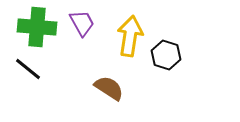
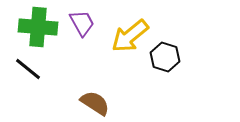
green cross: moved 1 px right
yellow arrow: rotated 138 degrees counterclockwise
black hexagon: moved 1 px left, 2 px down
brown semicircle: moved 14 px left, 15 px down
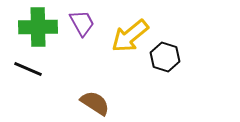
green cross: rotated 6 degrees counterclockwise
black line: rotated 16 degrees counterclockwise
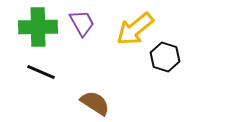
yellow arrow: moved 5 px right, 7 px up
black line: moved 13 px right, 3 px down
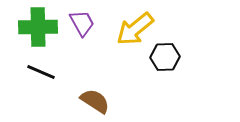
black hexagon: rotated 20 degrees counterclockwise
brown semicircle: moved 2 px up
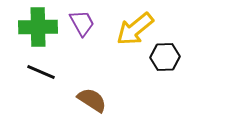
brown semicircle: moved 3 px left, 1 px up
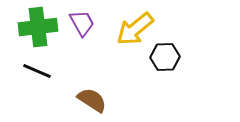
green cross: rotated 6 degrees counterclockwise
black line: moved 4 px left, 1 px up
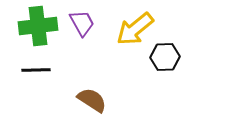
green cross: moved 1 px up
black line: moved 1 px left, 1 px up; rotated 24 degrees counterclockwise
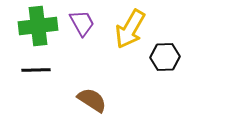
yellow arrow: moved 5 px left; rotated 21 degrees counterclockwise
